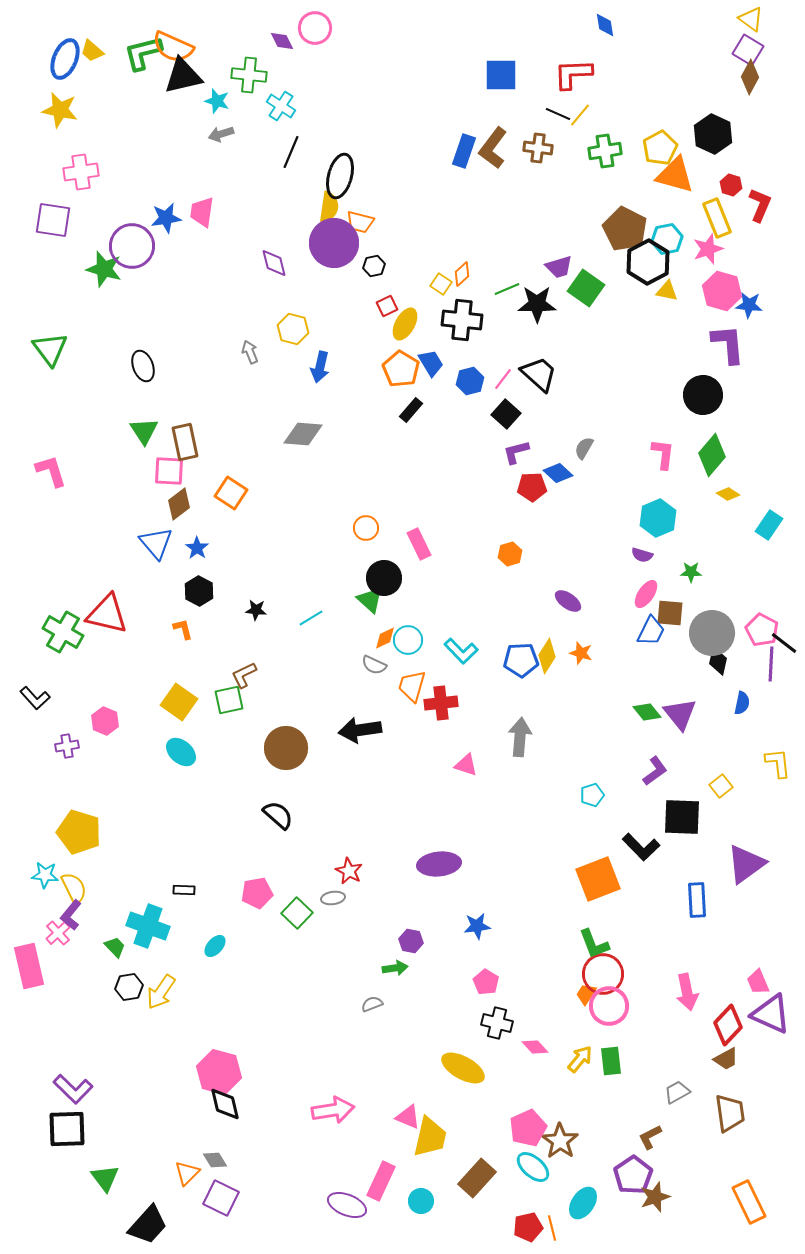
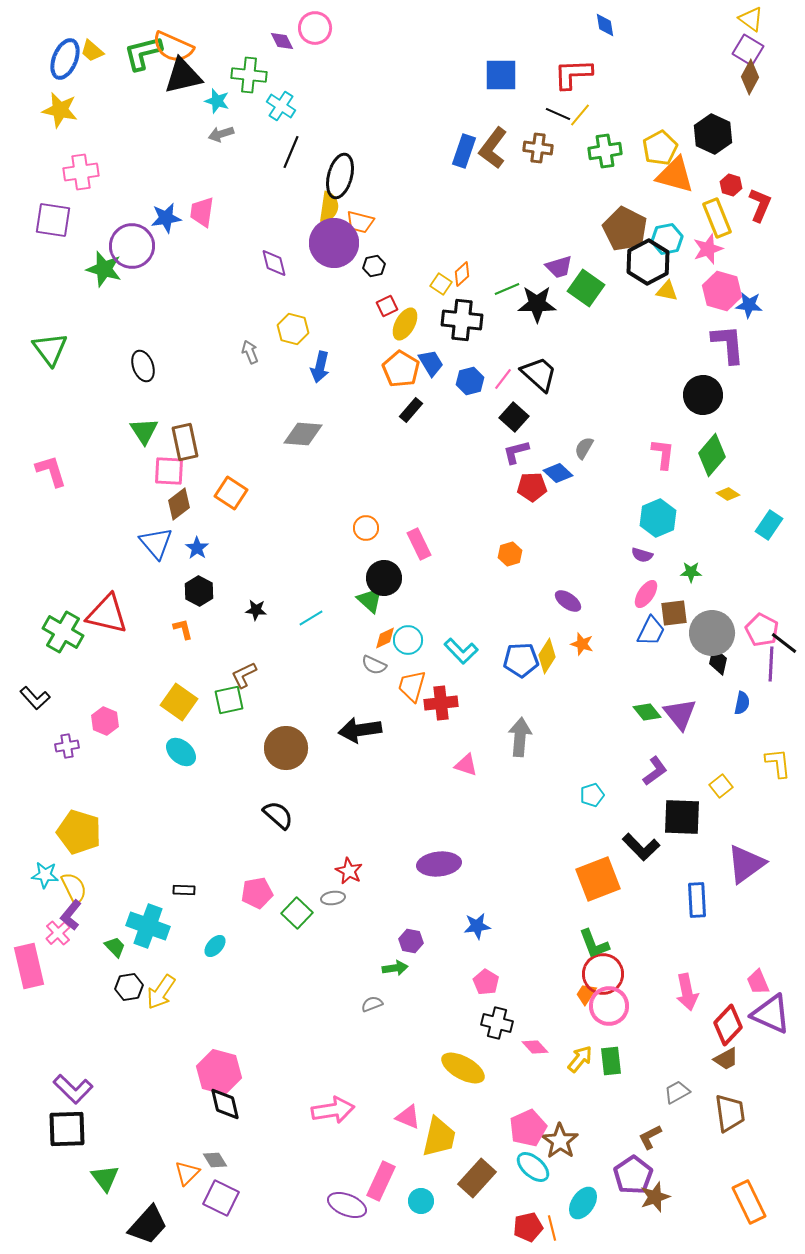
black square at (506, 414): moved 8 px right, 3 px down
brown square at (670, 613): moved 4 px right; rotated 12 degrees counterclockwise
orange star at (581, 653): moved 1 px right, 9 px up
yellow trapezoid at (430, 1137): moved 9 px right
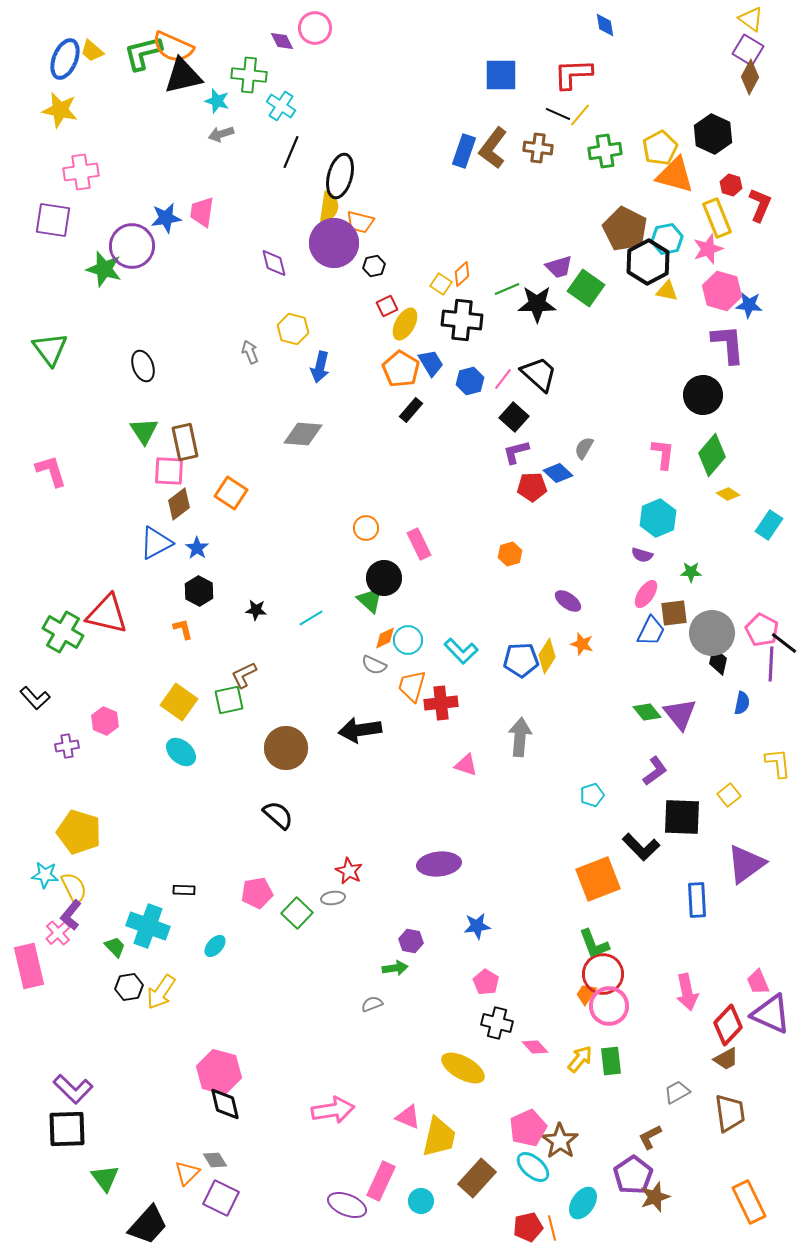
blue triangle at (156, 543): rotated 42 degrees clockwise
yellow square at (721, 786): moved 8 px right, 9 px down
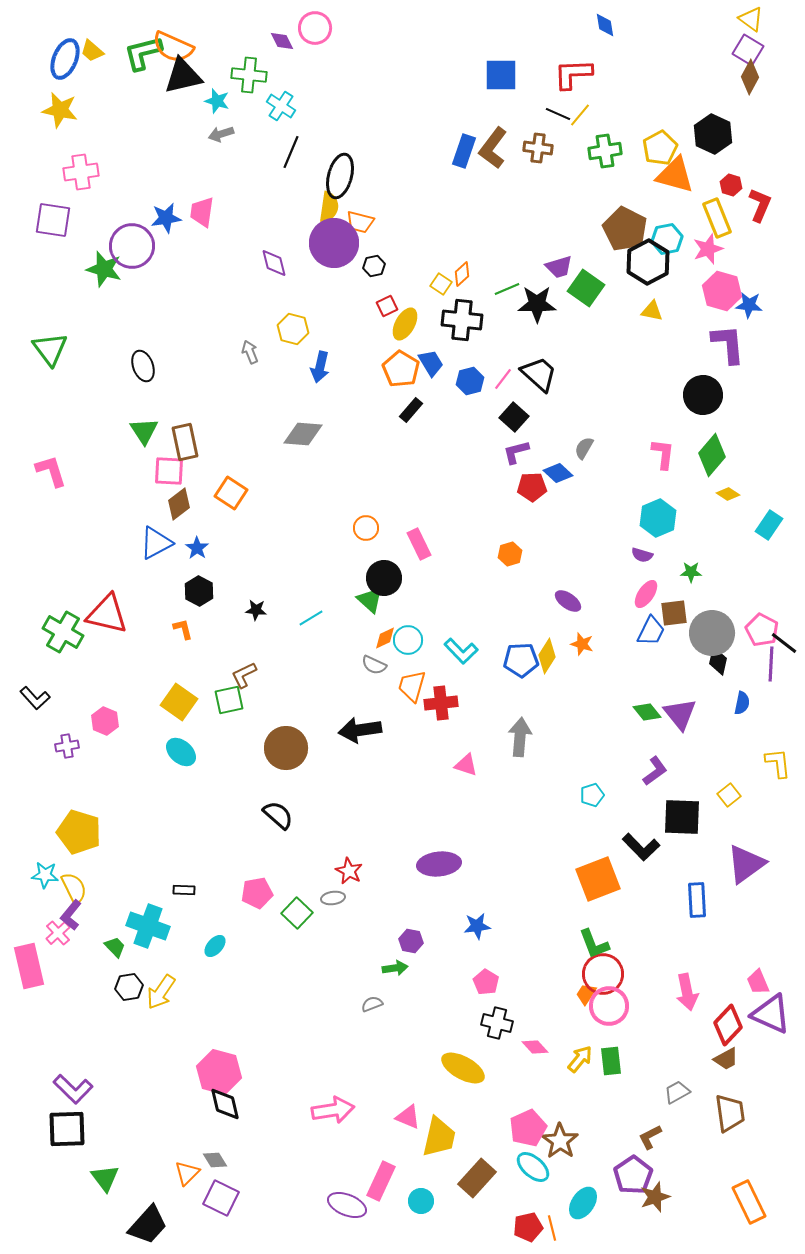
yellow triangle at (667, 291): moved 15 px left, 20 px down
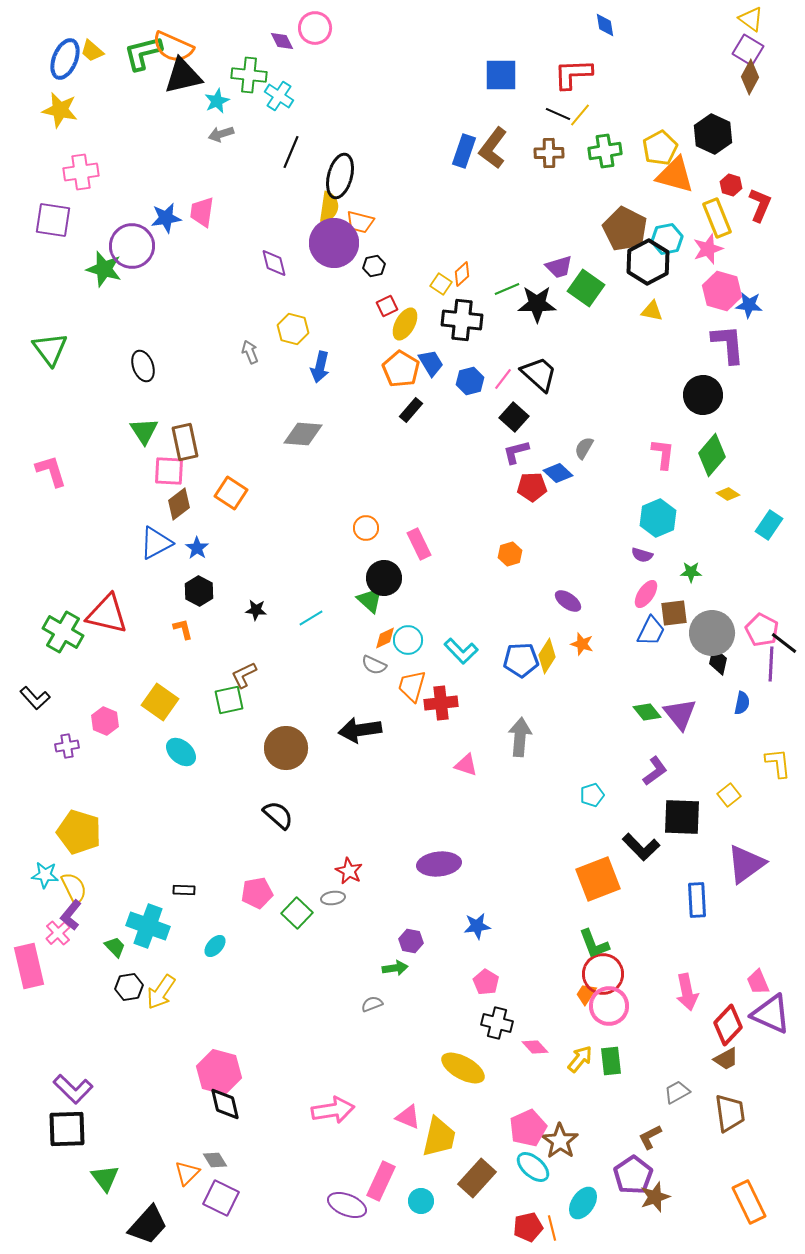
cyan star at (217, 101): rotated 30 degrees clockwise
cyan cross at (281, 106): moved 2 px left, 10 px up
brown cross at (538, 148): moved 11 px right, 5 px down; rotated 8 degrees counterclockwise
yellow square at (179, 702): moved 19 px left
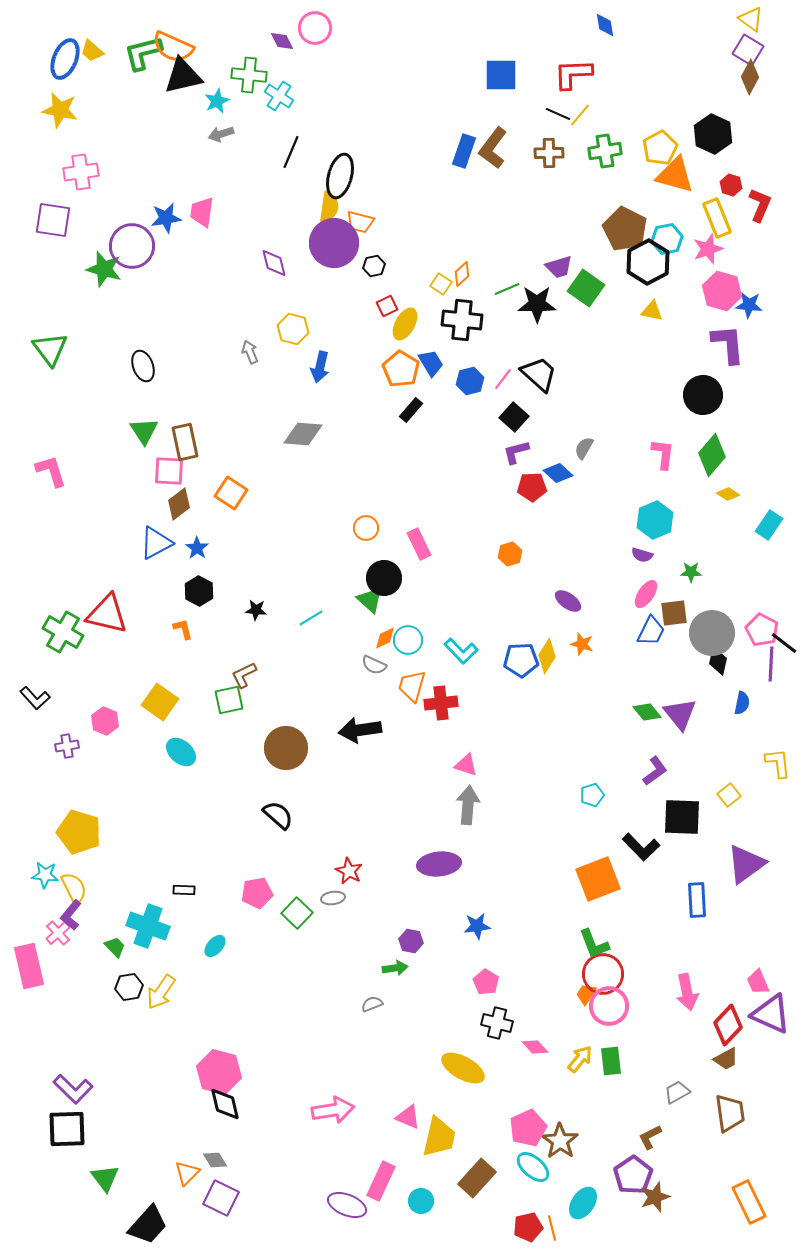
cyan hexagon at (658, 518): moved 3 px left, 2 px down
gray arrow at (520, 737): moved 52 px left, 68 px down
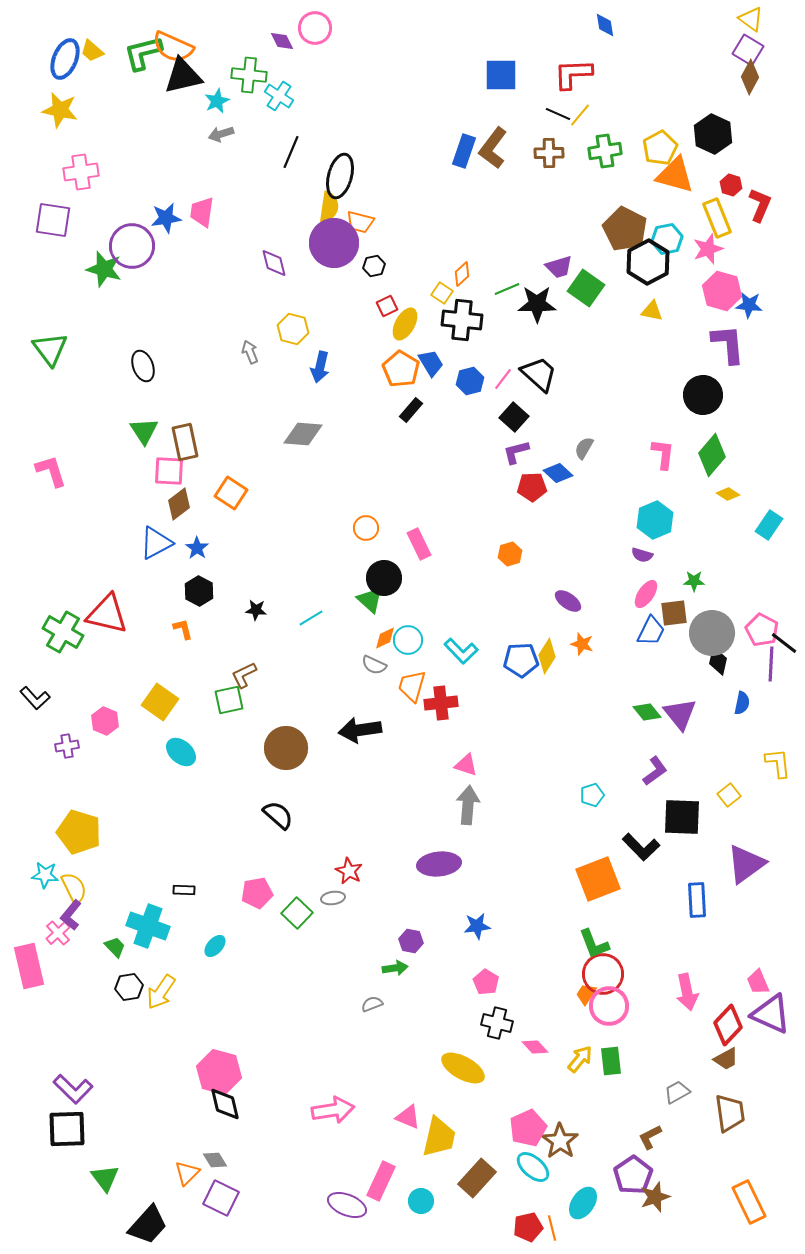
yellow square at (441, 284): moved 1 px right, 9 px down
green star at (691, 572): moved 3 px right, 9 px down
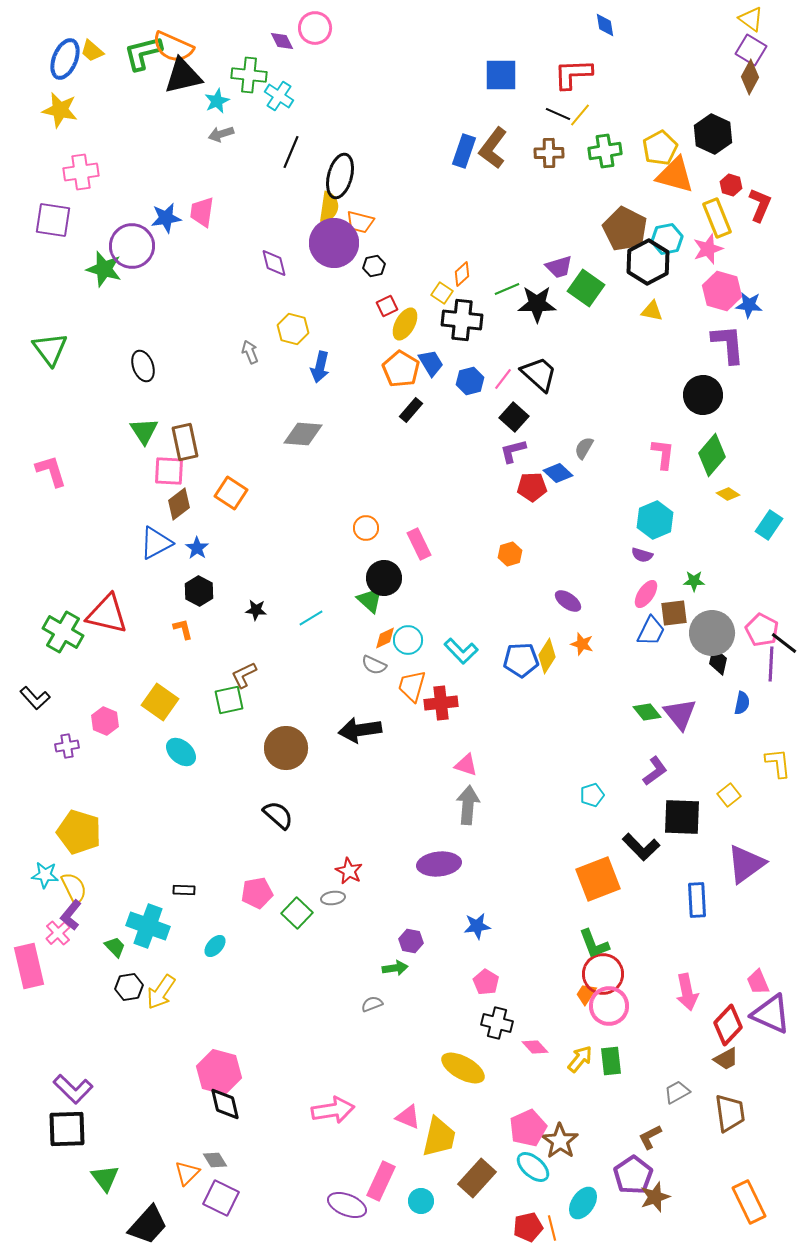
purple square at (748, 50): moved 3 px right
purple L-shape at (516, 452): moved 3 px left, 1 px up
